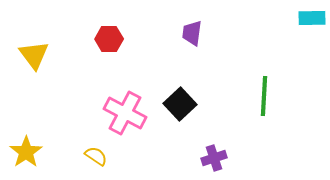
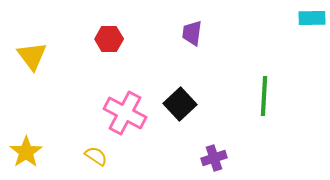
yellow triangle: moved 2 px left, 1 px down
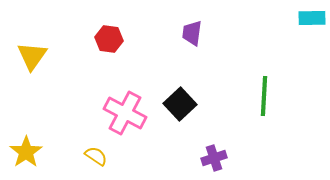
red hexagon: rotated 8 degrees clockwise
yellow triangle: rotated 12 degrees clockwise
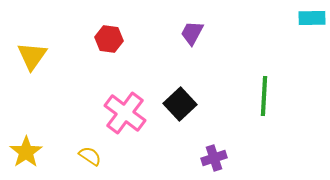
purple trapezoid: rotated 20 degrees clockwise
pink cross: rotated 9 degrees clockwise
yellow semicircle: moved 6 px left
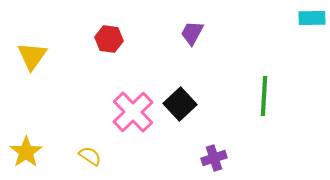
pink cross: moved 8 px right, 1 px up; rotated 9 degrees clockwise
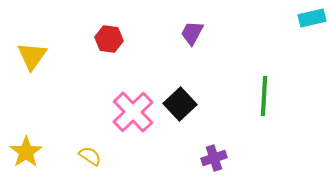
cyan rectangle: rotated 12 degrees counterclockwise
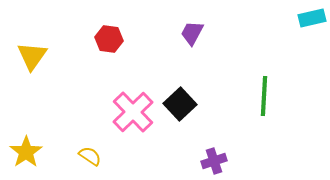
purple cross: moved 3 px down
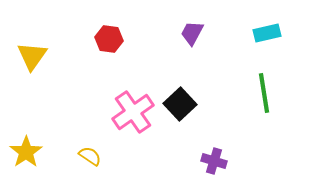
cyan rectangle: moved 45 px left, 15 px down
green line: moved 3 px up; rotated 12 degrees counterclockwise
pink cross: rotated 9 degrees clockwise
purple cross: rotated 35 degrees clockwise
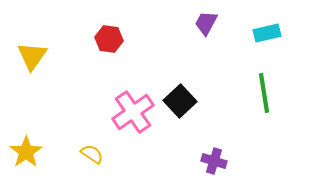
purple trapezoid: moved 14 px right, 10 px up
black square: moved 3 px up
yellow semicircle: moved 2 px right, 2 px up
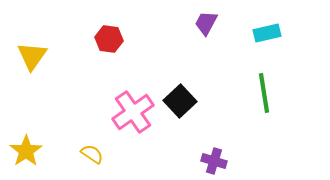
yellow star: moved 1 px up
